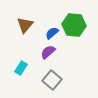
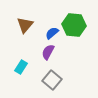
purple semicircle: rotated 21 degrees counterclockwise
cyan rectangle: moved 1 px up
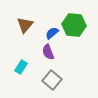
purple semicircle: rotated 49 degrees counterclockwise
